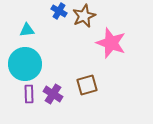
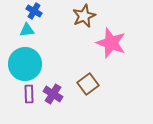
blue cross: moved 25 px left
brown square: moved 1 px right, 1 px up; rotated 20 degrees counterclockwise
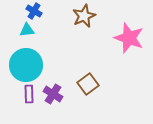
pink star: moved 18 px right, 5 px up
cyan circle: moved 1 px right, 1 px down
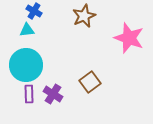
brown square: moved 2 px right, 2 px up
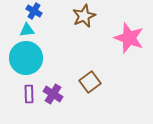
cyan circle: moved 7 px up
